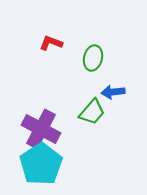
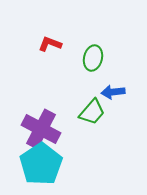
red L-shape: moved 1 px left, 1 px down
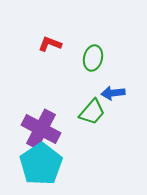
blue arrow: moved 1 px down
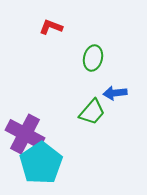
red L-shape: moved 1 px right, 17 px up
blue arrow: moved 2 px right
purple cross: moved 16 px left, 5 px down
cyan pentagon: moved 1 px up
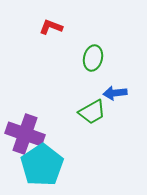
green trapezoid: rotated 20 degrees clockwise
purple cross: rotated 9 degrees counterclockwise
cyan pentagon: moved 1 px right, 2 px down
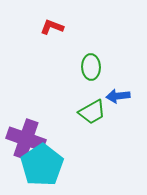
red L-shape: moved 1 px right
green ellipse: moved 2 px left, 9 px down; rotated 15 degrees counterclockwise
blue arrow: moved 3 px right, 3 px down
purple cross: moved 1 px right, 5 px down
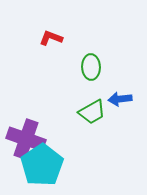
red L-shape: moved 1 px left, 11 px down
blue arrow: moved 2 px right, 3 px down
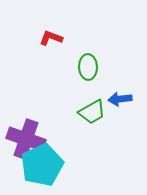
green ellipse: moved 3 px left
cyan pentagon: rotated 9 degrees clockwise
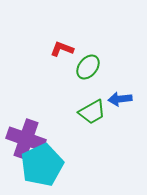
red L-shape: moved 11 px right, 11 px down
green ellipse: rotated 40 degrees clockwise
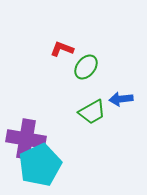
green ellipse: moved 2 px left
blue arrow: moved 1 px right
purple cross: rotated 9 degrees counterclockwise
cyan pentagon: moved 2 px left
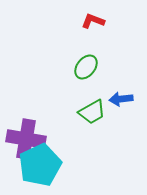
red L-shape: moved 31 px right, 28 px up
